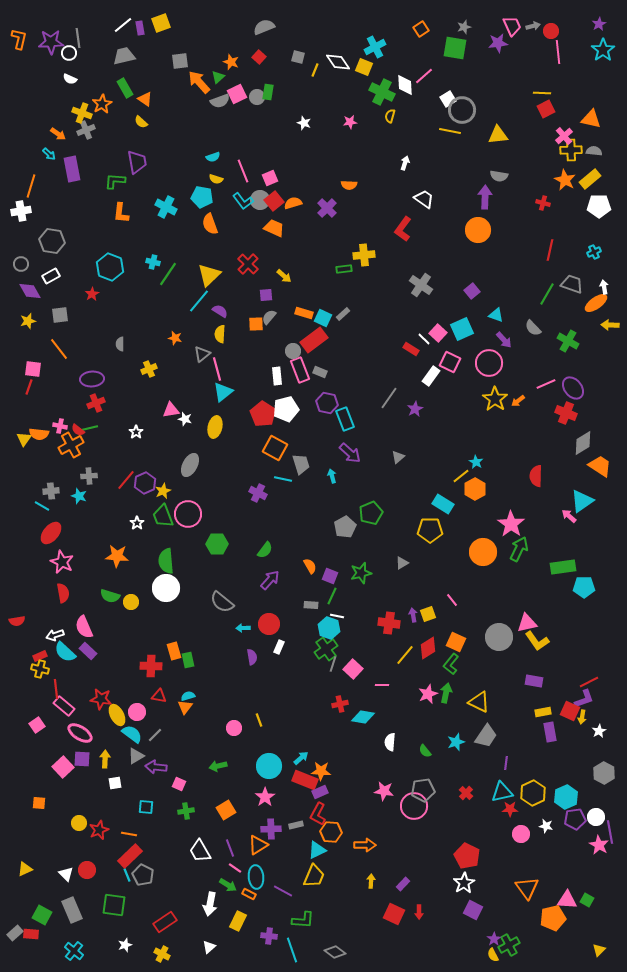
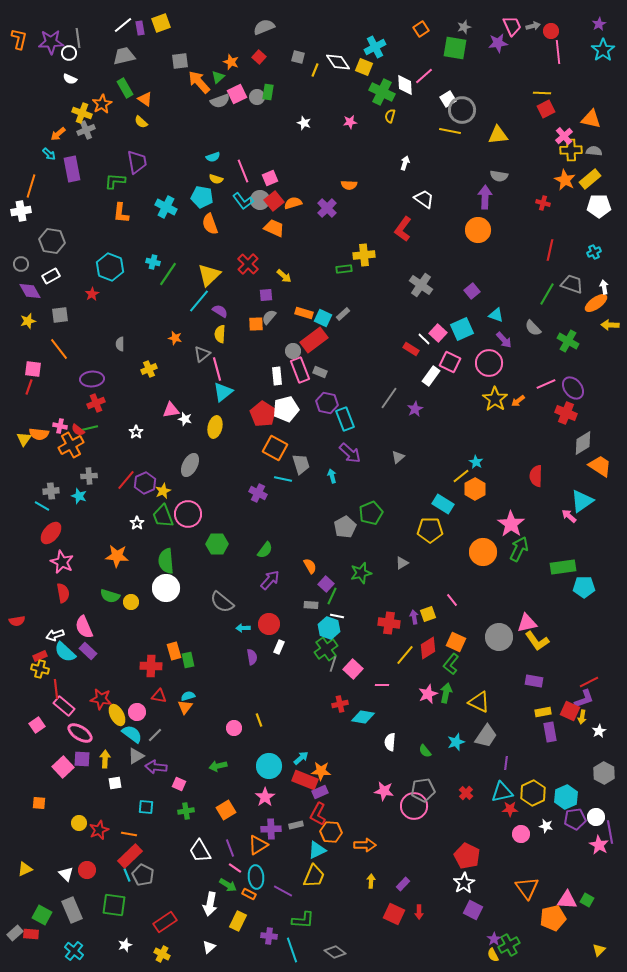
orange arrow at (58, 134): rotated 105 degrees clockwise
purple square at (330, 576): moved 4 px left, 8 px down; rotated 21 degrees clockwise
purple arrow at (413, 615): moved 1 px right, 2 px down
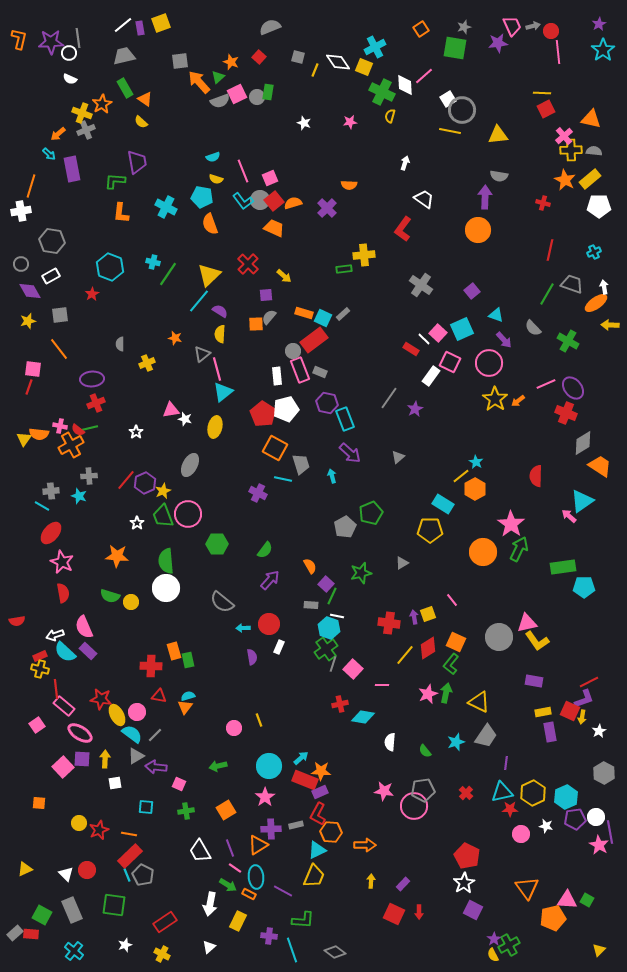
gray semicircle at (264, 27): moved 6 px right
yellow cross at (149, 369): moved 2 px left, 6 px up
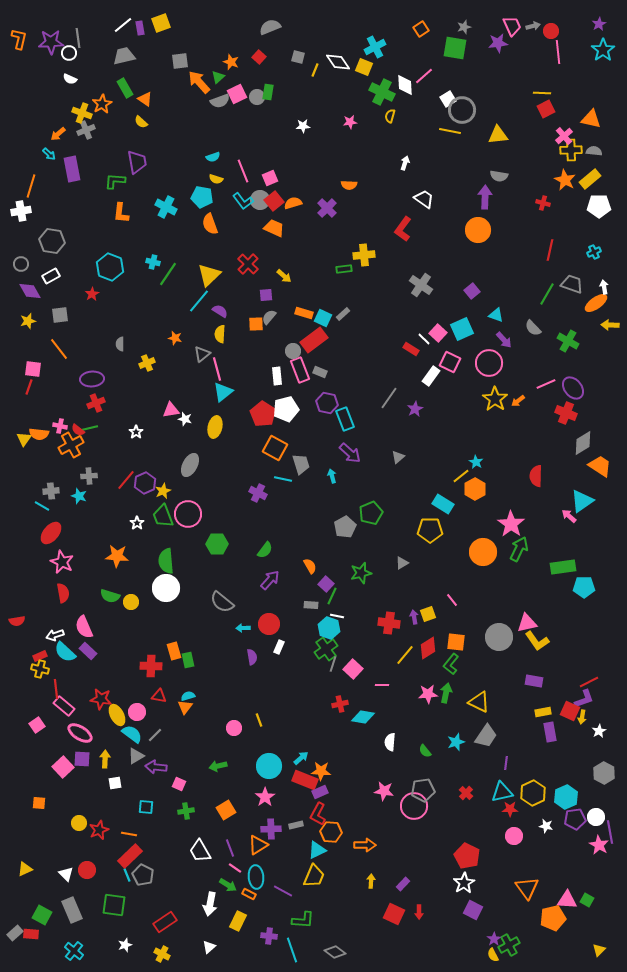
white star at (304, 123): moved 1 px left, 3 px down; rotated 24 degrees counterclockwise
orange square at (456, 642): rotated 18 degrees counterclockwise
pink star at (428, 694): rotated 18 degrees clockwise
pink circle at (521, 834): moved 7 px left, 2 px down
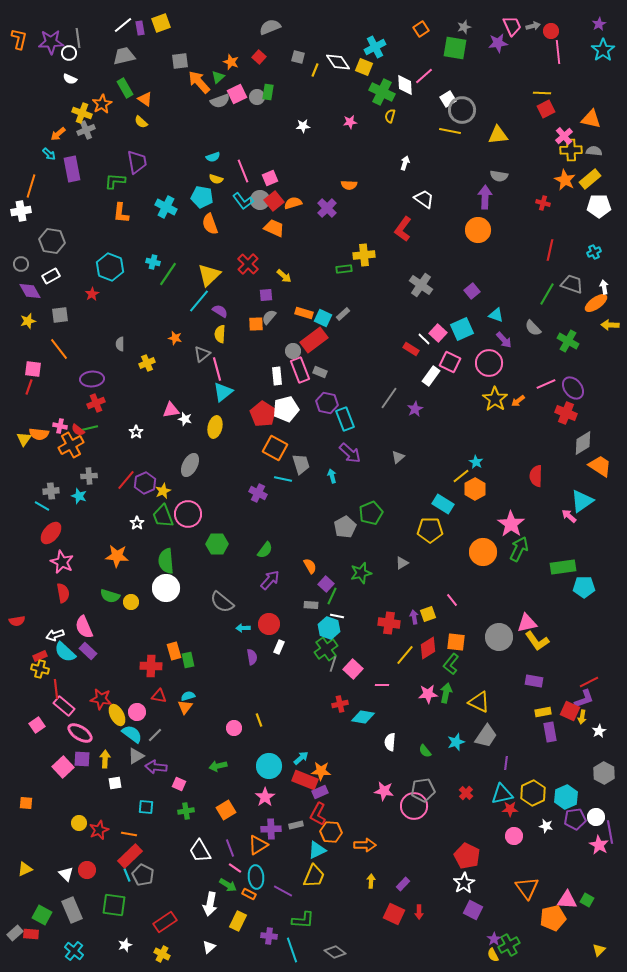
cyan triangle at (502, 792): moved 2 px down
orange square at (39, 803): moved 13 px left
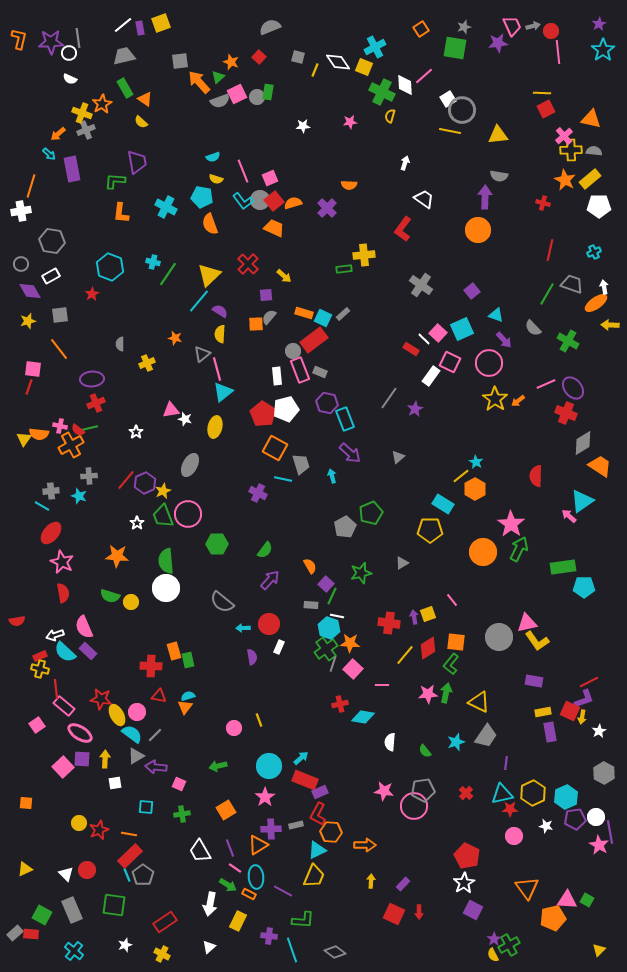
orange star at (321, 771): moved 29 px right, 128 px up
green cross at (186, 811): moved 4 px left, 3 px down
gray pentagon at (143, 875): rotated 10 degrees clockwise
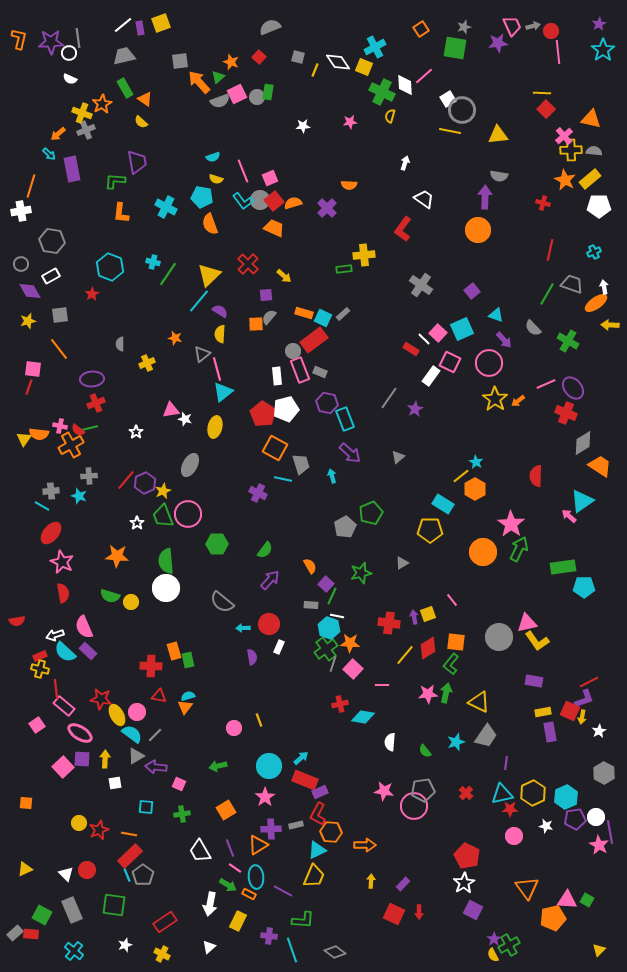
red square at (546, 109): rotated 18 degrees counterclockwise
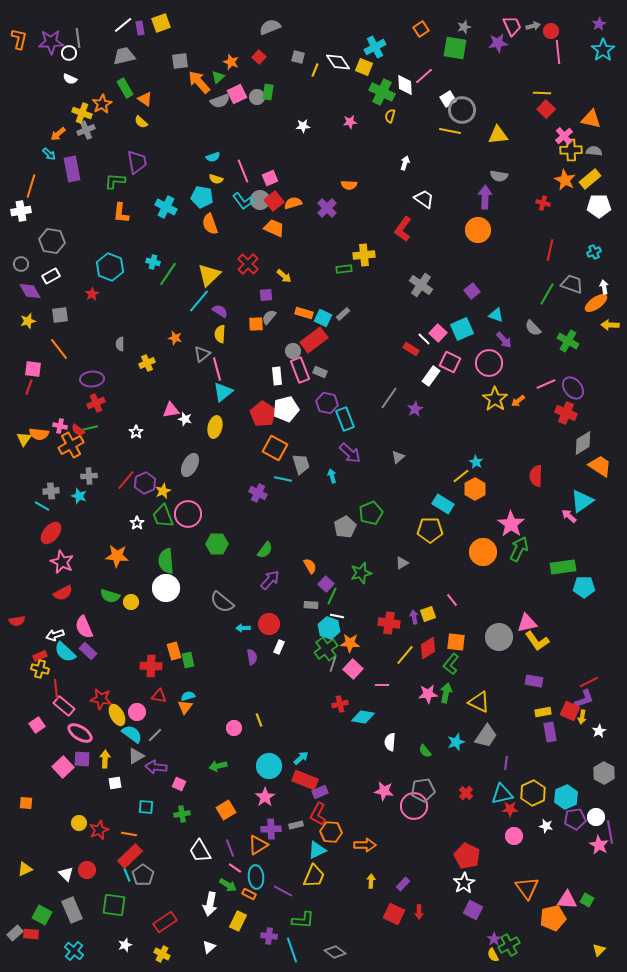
red semicircle at (63, 593): rotated 72 degrees clockwise
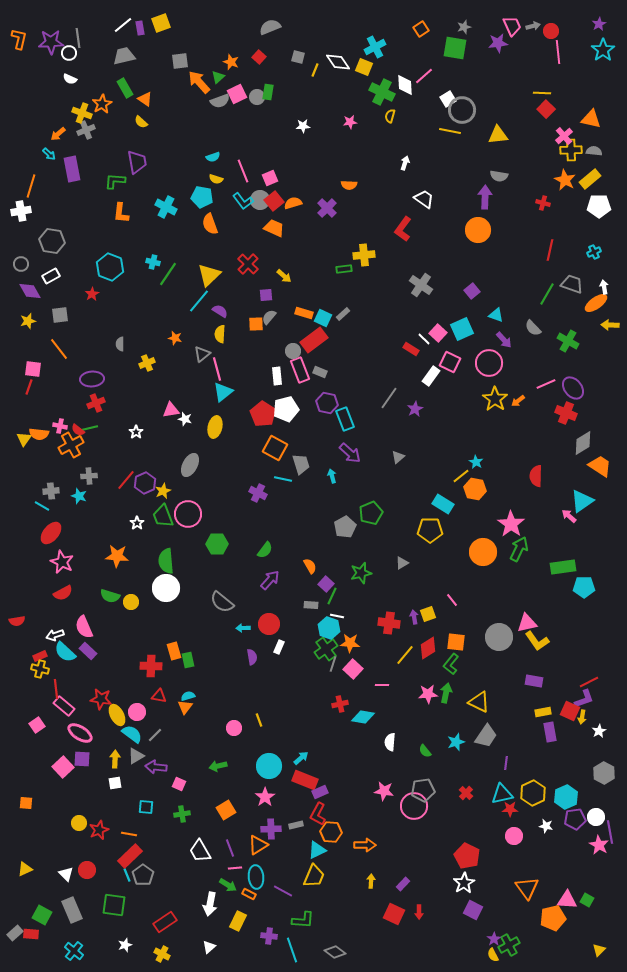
orange hexagon at (475, 489): rotated 20 degrees counterclockwise
yellow arrow at (105, 759): moved 10 px right
pink line at (235, 868): rotated 40 degrees counterclockwise
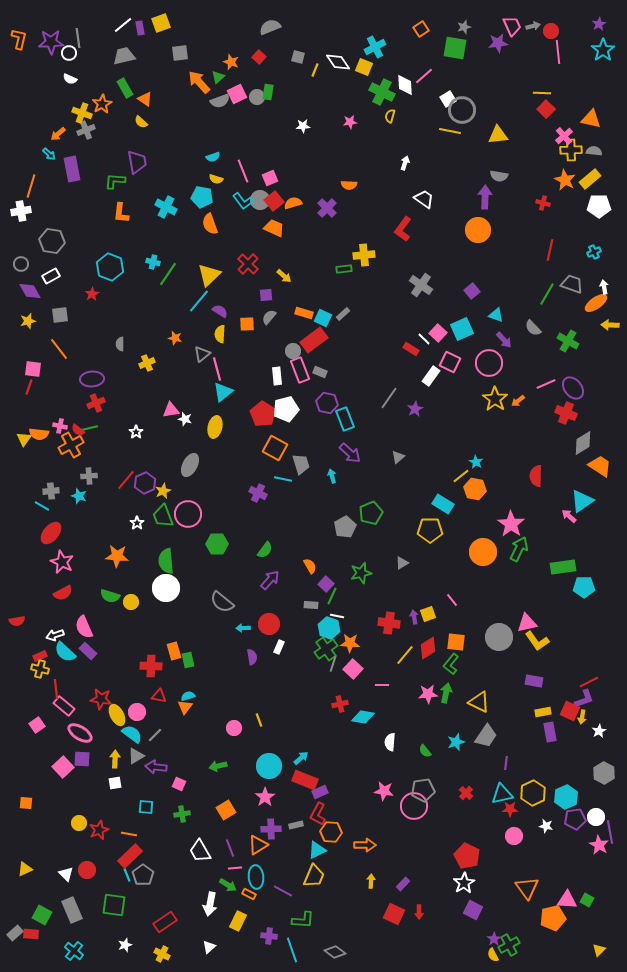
gray square at (180, 61): moved 8 px up
orange square at (256, 324): moved 9 px left
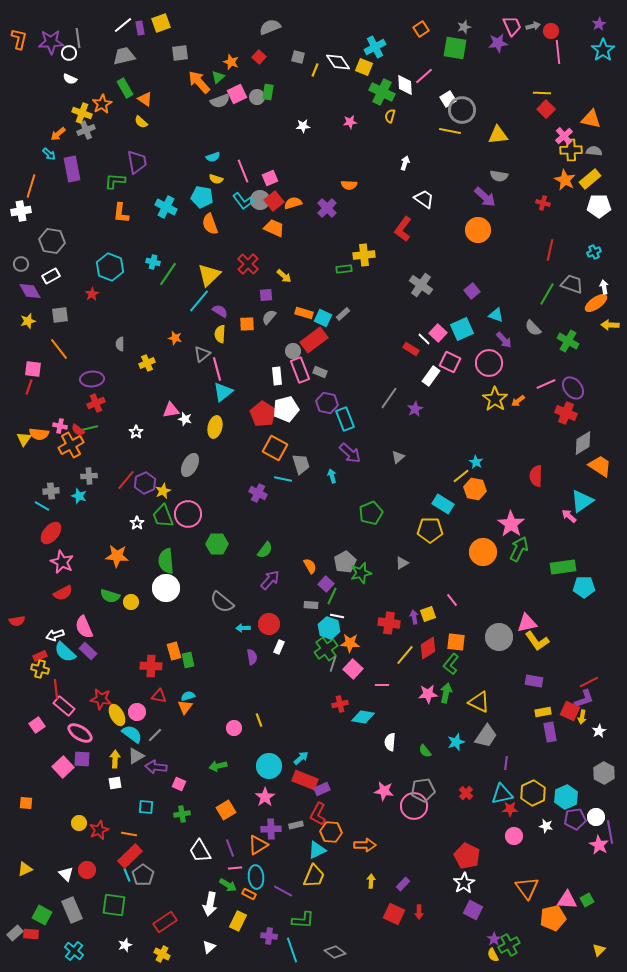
purple arrow at (485, 197): rotated 130 degrees clockwise
gray pentagon at (345, 527): moved 35 px down
purple rectangle at (320, 792): moved 2 px right, 3 px up
green square at (587, 900): rotated 32 degrees clockwise
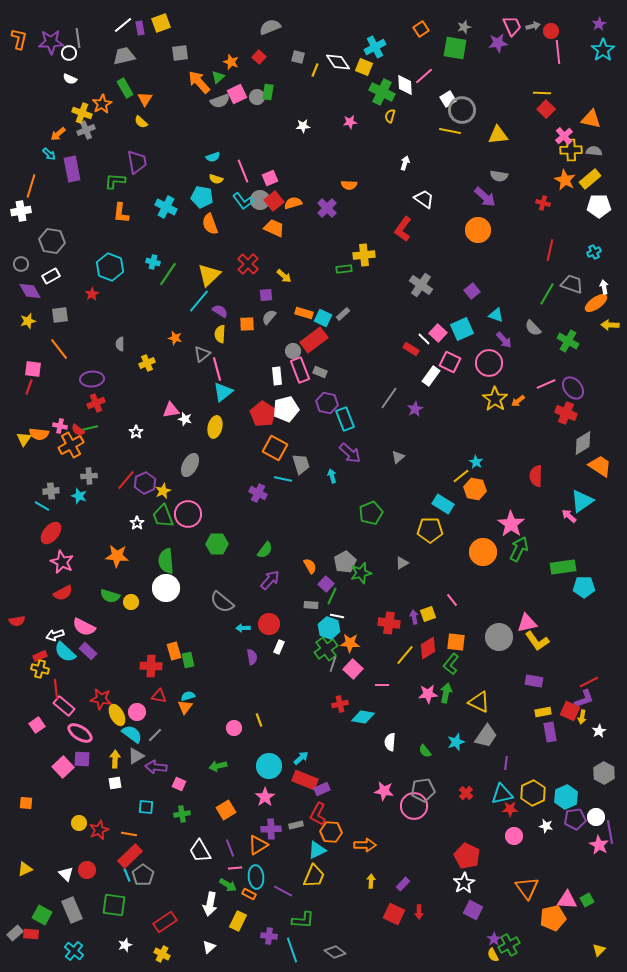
orange triangle at (145, 99): rotated 28 degrees clockwise
pink semicircle at (84, 627): rotated 40 degrees counterclockwise
